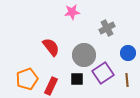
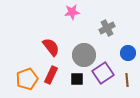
red rectangle: moved 11 px up
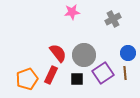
gray cross: moved 6 px right, 9 px up
red semicircle: moved 7 px right, 6 px down
brown line: moved 2 px left, 7 px up
